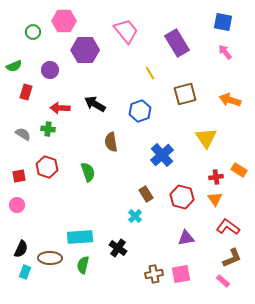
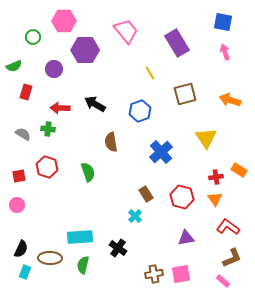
green circle at (33, 32): moved 5 px down
pink arrow at (225, 52): rotated 21 degrees clockwise
purple circle at (50, 70): moved 4 px right, 1 px up
blue cross at (162, 155): moved 1 px left, 3 px up
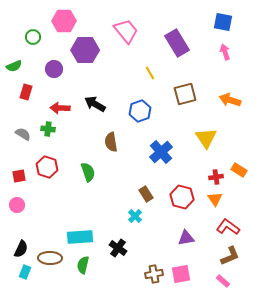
brown L-shape at (232, 258): moved 2 px left, 2 px up
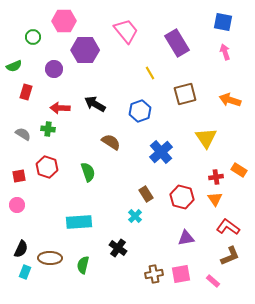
brown semicircle at (111, 142): rotated 132 degrees clockwise
cyan rectangle at (80, 237): moved 1 px left, 15 px up
pink rectangle at (223, 281): moved 10 px left
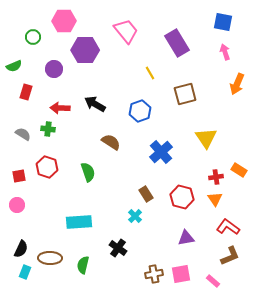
orange arrow at (230, 100): moved 7 px right, 16 px up; rotated 85 degrees counterclockwise
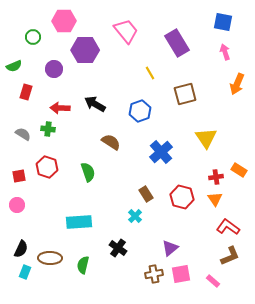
purple triangle at (186, 238): moved 16 px left, 10 px down; rotated 30 degrees counterclockwise
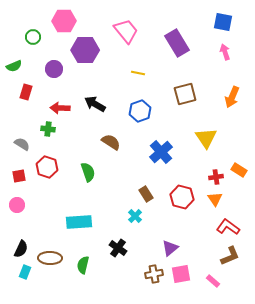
yellow line at (150, 73): moved 12 px left; rotated 48 degrees counterclockwise
orange arrow at (237, 84): moved 5 px left, 13 px down
gray semicircle at (23, 134): moved 1 px left, 10 px down
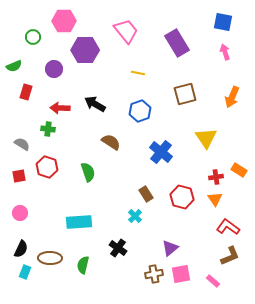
blue cross at (161, 152): rotated 10 degrees counterclockwise
pink circle at (17, 205): moved 3 px right, 8 px down
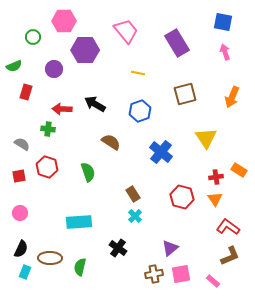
red arrow at (60, 108): moved 2 px right, 1 px down
brown rectangle at (146, 194): moved 13 px left
green semicircle at (83, 265): moved 3 px left, 2 px down
